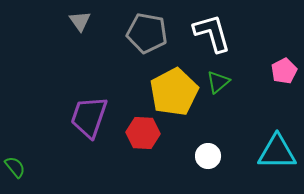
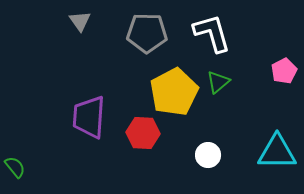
gray pentagon: rotated 9 degrees counterclockwise
purple trapezoid: rotated 15 degrees counterclockwise
white circle: moved 1 px up
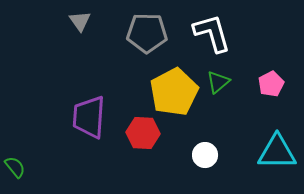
pink pentagon: moved 13 px left, 13 px down
white circle: moved 3 px left
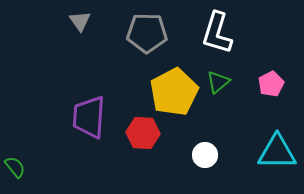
white L-shape: moved 5 px right; rotated 147 degrees counterclockwise
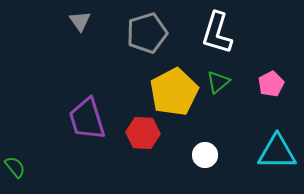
gray pentagon: rotated 18 degrees counterclockwise
purple trapezoid: moved 2 px left, 2 px down; rotated 21 degrees counterclockwise
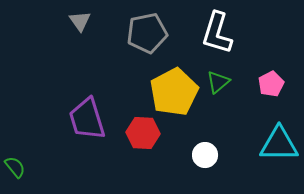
gray pentagon: rotated 6 degrees clockwise
cyan triangle: moved 2 px right, 8 px up
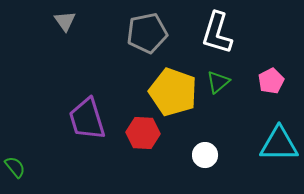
gray triangle: moved 15 px left
pink pentagon: moved 3 px up
yellow pentagon: moved 1 px left; rotated 24 degrees counterclockwise
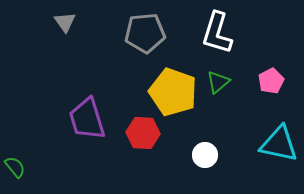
gray triangle: moved 1 px down
gray pentagon: moved 2 px left; rotated 6 degrees clockwise
cyan triangle: rotated 12 degrees clockwise
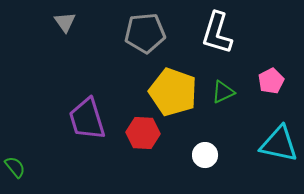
green triangle: moved 5 px right, 10 px down; rotated 15 degrees clockwise
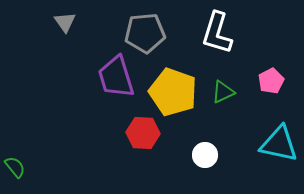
purple trapezoid: moved 29 px right, 42 px up
